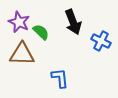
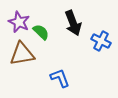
black arrow: moved 1 px down
brown triangle: rotated 12 degrees counterclockwise
blue L-shape: rotated 15 degrees counterclockwise
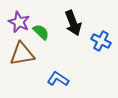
blue L-shape: moved 2 px left, 1 px down; rotated 35 degrees counterclockwise
